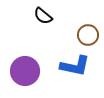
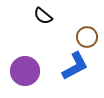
brown circle: moved 1 px left, 2 px down
blue L-shape: rotated 40 degrees counterclockwise
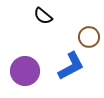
brown circle: moved 2 px right
blue L-shape: moved 4 px left
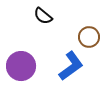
blue L-shape: rotated 8 degrees counterclockwise
purple circle: moved 4 px left, 5 px up
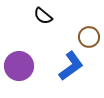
purple circle: moved 2 px left
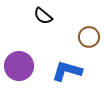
blue L-shape: moved 4 px left, 5 px down; rotated 128 degrees counterclockwise
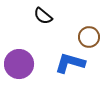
purple circle: moved 2 px up
blue L-shape: moved 3 px right, 8 px up
